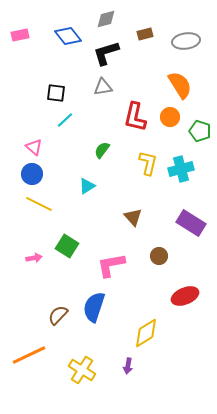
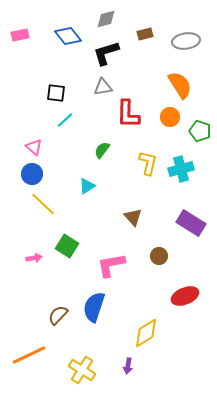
red L-shape: moved 7 px left, 3 px up; rotated 12 degrees counterclockwise
yellow line: moved 4 px right; rotated 16 degrees clockwise
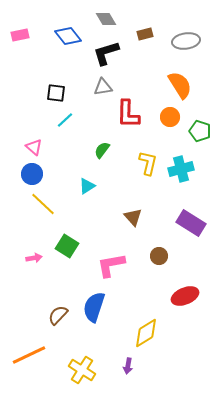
gray diamond: rotated 75 degrees clockwise
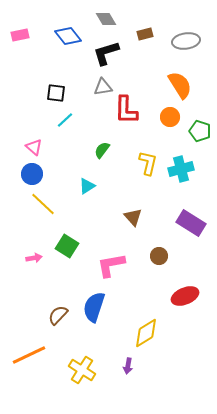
red L-shape: moved 2 px left, 4 px up
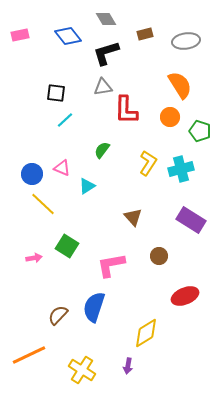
pink triangle: moved 28 px right, 21 px down; rotated 18 degrees counterclockwise
yellow L-shape: rotated 20 degrees clockwise
purple rectangle: moved 3 px up
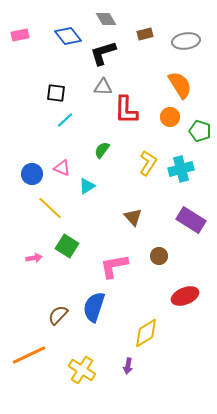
black L-shape: moved 3 px left
gray triangle: rotated 12 degrees clockwise
yellow line: moved 7 px right, 4 px down
pink L-shape: moved 3 px right, 1 px down
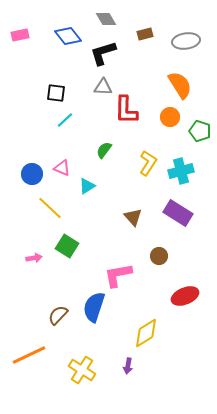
green semicircle: moved 2 px right
cyan cross: moved 2 px down
purple rectangle: moved 13 px left, 7 px up
pink L-shape: moved 4 px right, 9 px down
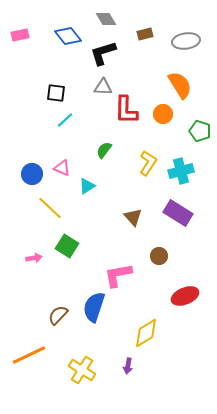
orange circle: moved 7 px left, 3 px up
